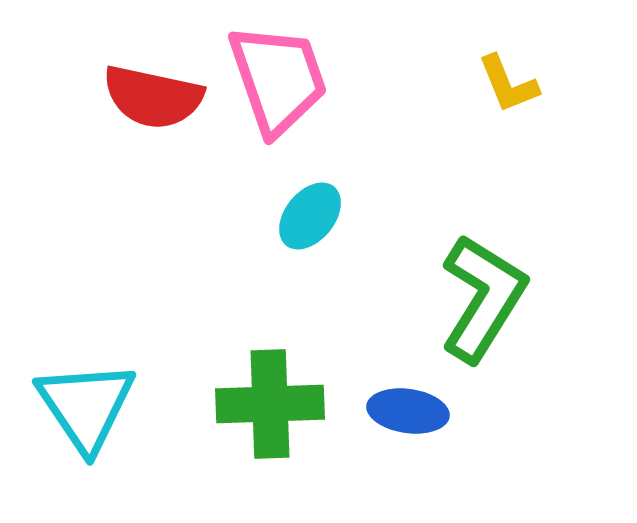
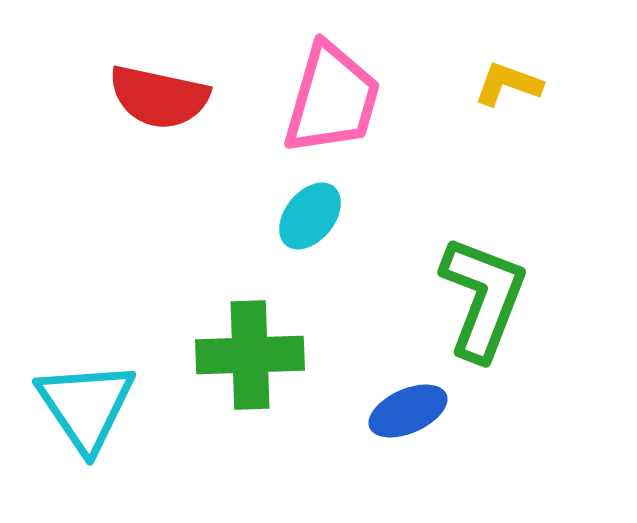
pink trapezoid: moved 54 px right, 20 px down; rotated 35 degrees clockwise
yellow L-shape: rotated 132 degrees clockwise
red semicircle: moved 6 px right
green L-shape: rotated 11 degrees counterclockwise
green cross: moved 20 px left, 49 px up
blue ellipse: rotated 32 degrees counterclockwise
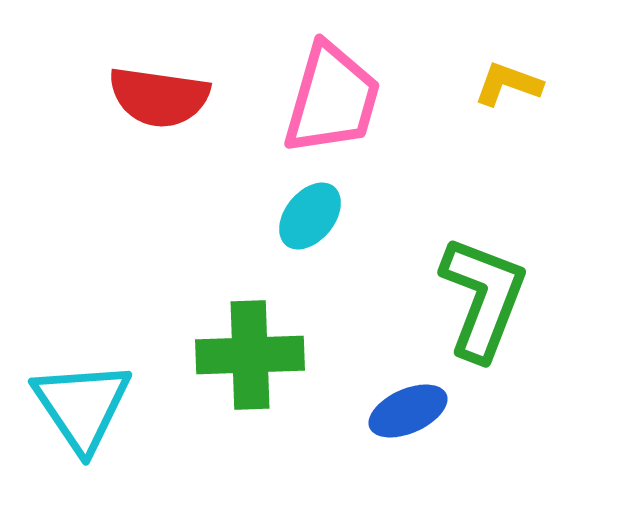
red semicircle: rotated 4 degrees counterclockwise
cyan triangle: moved 4 px left
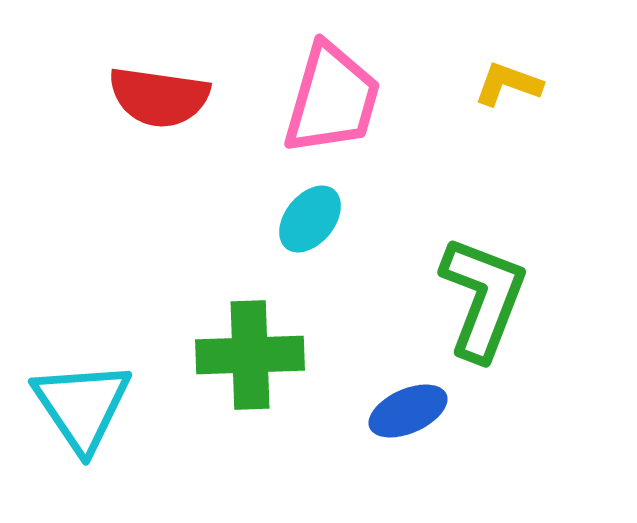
cyan ellipse: moved 3 px down
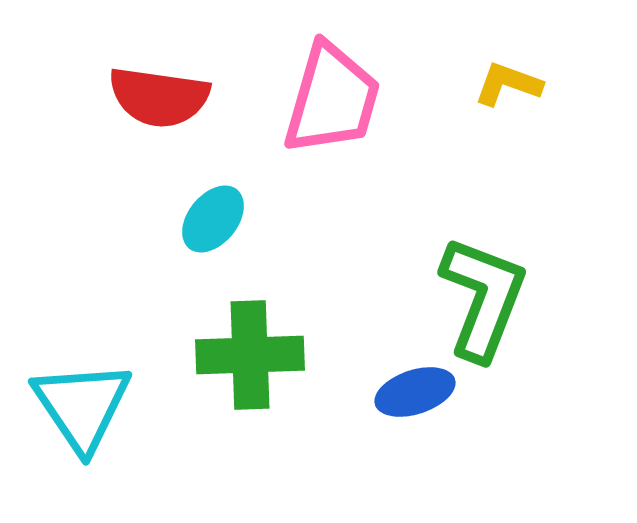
cyan ellipse: moved 97 px left
blue ellipse: moved 7 px right, 19 px up; rotated 6 degrees clockwise
